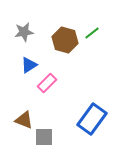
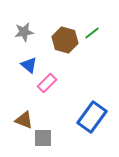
blue triangle: rotated 48 degrees counterclockwise
blue rectangle: moved 2 px up
gray square: moved 1 px left, 1 px down
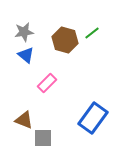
blue triangle: moved 3 px left, 10 px up
blue rectangle: moved 1 px right, 1 px down
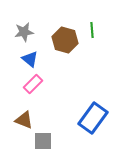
green line: moved 3 px up; rotated 56 degrees counterclockwise
blue triangle: moved 4 px right, 4 px down
pink rectangle: moved 14 px left, 1 px down
gray square: moved 3 px down
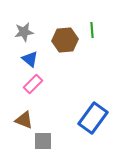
brown hexagon: rotated 20 degrees counterclockwise
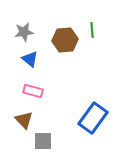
pink rectangle: moved 7 px down; rotated 60 degrees clockwise
brown triangle: rotated 24 degrees clockwise
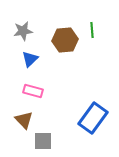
gray star: moved 1 px left, 1 px up
blue triangle: rotated 36 degrees clockwise
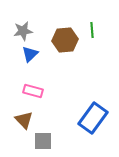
blue triangle: moved 5 px up
